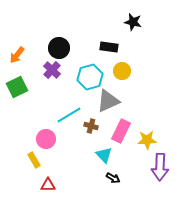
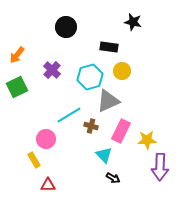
black circle: moved 7 px right, 21 px up
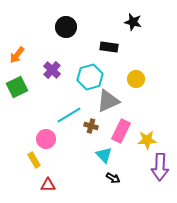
yellow circle: moved 14 px right, 8 px down
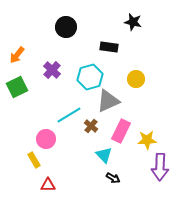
brown cross: rotated 24 degrees clockwise
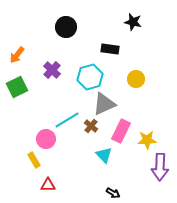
black rectangle: moved 1 px right, 2 px down
gray triangle: moved 4 px left, 3 px down
cyan line: moved 2 px left, 5 px down
black arrow: moved 15 px down
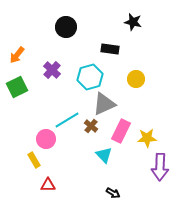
yellow star: moved 2 px up
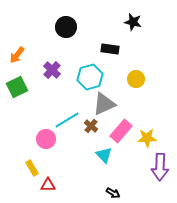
pink rectangle: rotated 15 degrees clockwise
yellow rectangle: moved 2 px left, 8 px down
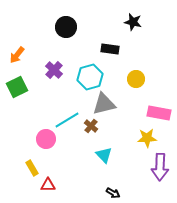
purple cross: moved 2 px right
gray triangle: rotated 10 degrees clockwise
pink rectangle: moved 38 px right, 18 px up; rotated 60 degrees clockwise
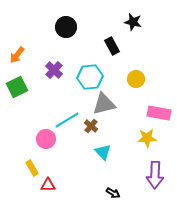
black rectangle: moved 2 px right, 3 px up; rotated 54 degrees clockwise
cyan hexagon: rotated 10 degrees clockwise
cyan triangle: moved 1 px left, 3 px up
purple arrow: moved 5 px left, 8 px down
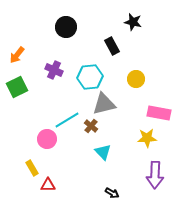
purple cross: rotated 18 degrees counterclockwise
pink circle: moved 1 px right
black arrow: moved 1 px left
